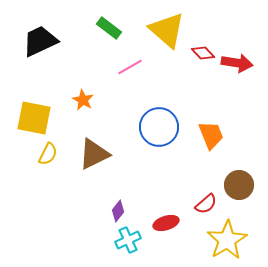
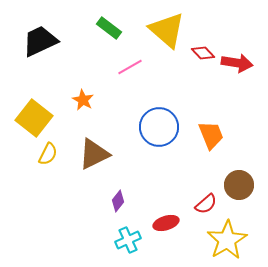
yellow square: rotated 27 degrees clockwise
purple diamond: moved 10 px up
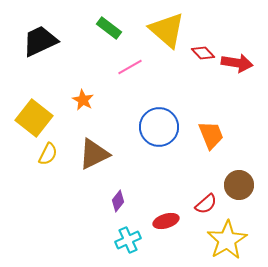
red ellipse: moved 2 px up
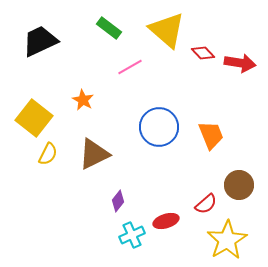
red arrow: moved 3 px right
cyan cross: moved 4 px right, 5 px up
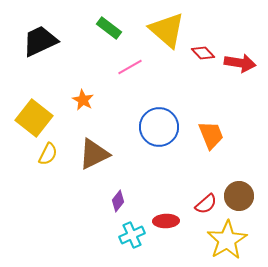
brown circle: moved 11 px down
red ellipse: rotated 15 degrees clockwise
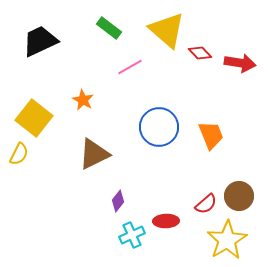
red diamond: moved 3 px left
yellow semicircle: moved 29 px left
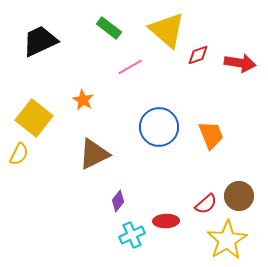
red diamond: moved 2 px left, 2 px down; rotated 65 degrees counterclockwise
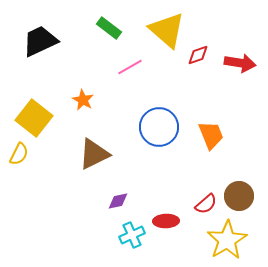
purple diamond: rotated 40 degrees clockwise
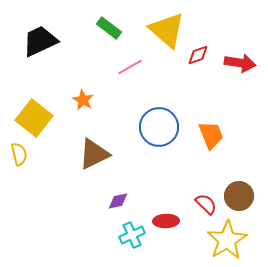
yellow semicircle: rotated 40 degrees counterclockwise
red semicircle: rotated 95 degrees counterclockwise
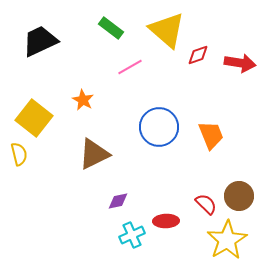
green rectangle: moved 2 px right
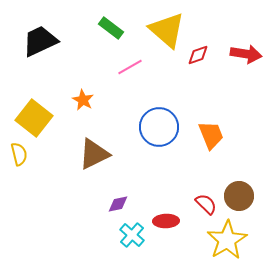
red arrow: moved 6 px right, 9 px up
purple diamond: moved 3 px down
cyan cross: rotated 25 degrees counterclockwise
